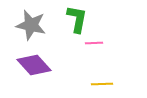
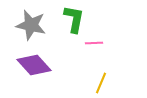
green L-shape: moved 3 px left
yellow line: moved 1 px left, 1 px up; rotated 65 degrees counterclockwise
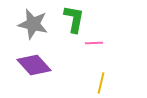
gray star: moved 2 px right, 1 px up
yellow line: rotated 10 degrees counterclockwise
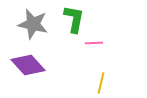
purple diamond: moved 6 px left
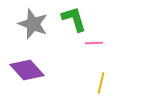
green L-shape: rotated 28 degrees counterclockwise
gray star: rotated 8 degrees clockwise
purple diamond: moved 1 px left, 5 px down
